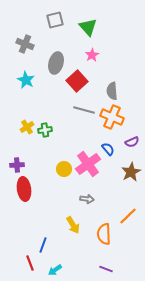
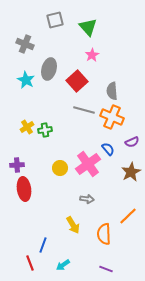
gray ellipse: moved 7 px left, 6 px down
yellow circle: moved 4 px left, 1 px up
cyan arrow: moved 8 px right, 5 px up
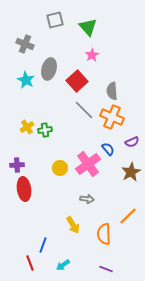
gray line: rotated 30 degrees clockwise
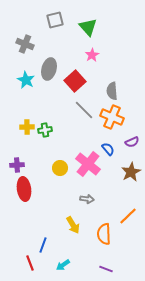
red square: moved 2 px left
yellow cross: rotated 32 degrees clockwise
pink cross: rotated 15 degrees counterclockwise
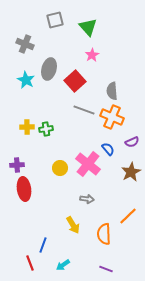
gray line: rotated 25 degrees counterclockwise
green cross: moved 1 px right, 1 px up
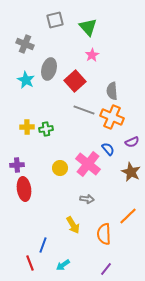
brown star: rotated 18 degrees counterclockwise
purple line: rotated 72 degrees counterclockwise
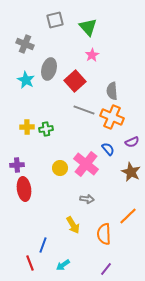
pink cross: moved 2 px left
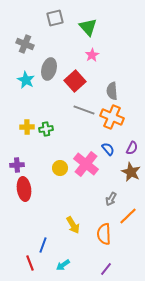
gray square: moved 2 px up
purple semicircle: moved 6 px down; rotated 40 degrees counterclockwise
gray arrow: moved 24 px right; rotated 112 degrees clockwise
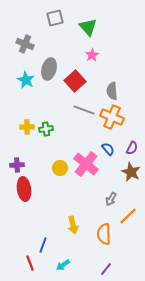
yellow arrow: rotated 18 degrees clockwise
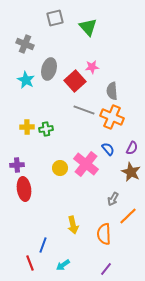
pink star: moved 12 px down; rotated 24 degrees clockwise
gray arrow: moved 2 px right
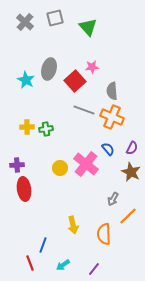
gray cross: moved 22 px up; rotated 18 degrees clockwise
purple line: moved 12 px left
